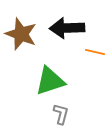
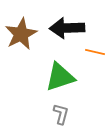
brown star: rotated 24 degrees clockwise
green triangle: moved 10 px right, 4 px up
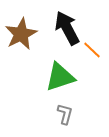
black arrow: rotated 64 degrees clockwise
orange line: moved 3 px left, 2 px up; rotated 30 degrees clockwise
gray L-shape: moved 4 px right
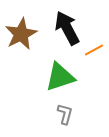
orange line: moved 2 px right; rotated 72 degrees counterclockwise
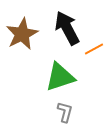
brown star: moved 1 px right
orange line: moved 1 px up
gray L-shape: moved 2 px up
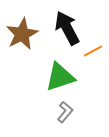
orange line: moved 1 px left, 2 px down
gray L-shape: rotated 25 degrees clockwise
